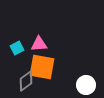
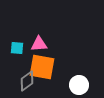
cyan square: rotated 32 degrees clockwise
gray diamond: moved 1 px right
white circle: moved 7 px left
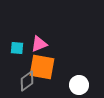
pink triangle: rotated 18 degrees counterclockwise
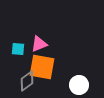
cyan square: moved 1 px right, 1 px down
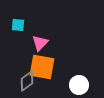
pink triangle: moved 1 px right, 1 px up; rotated 24 degrees counterclockwise
cyan square: moved 24 px up
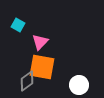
cyan square: rotated 24 degrees clockwise
pink triangle: moved 1 px up
